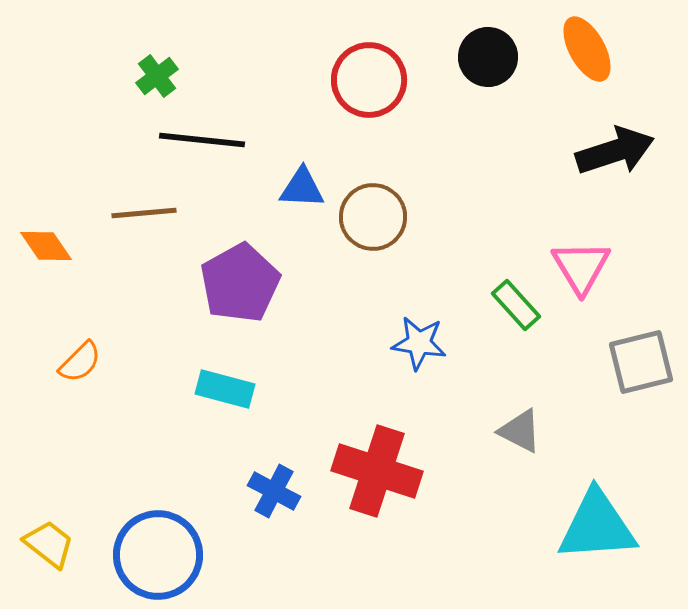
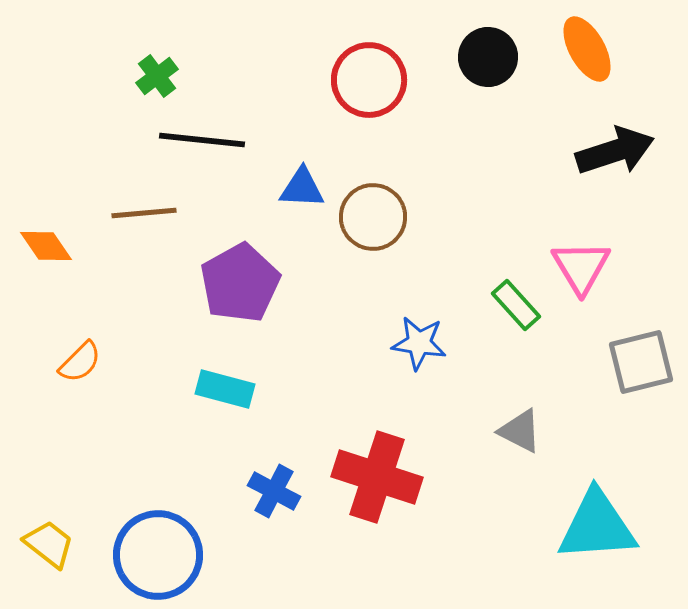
red cross: moved 6 px down
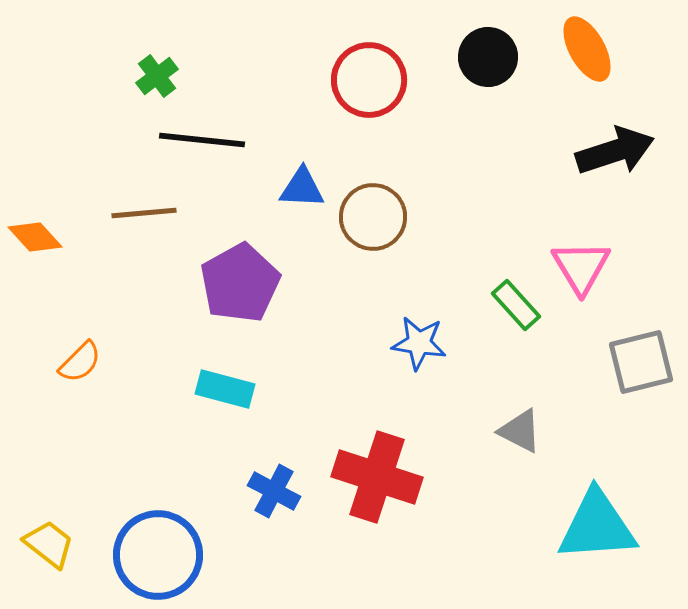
orange diamond: moved 11 px left, 9 px up; rotated 8 degrees counterclockwise
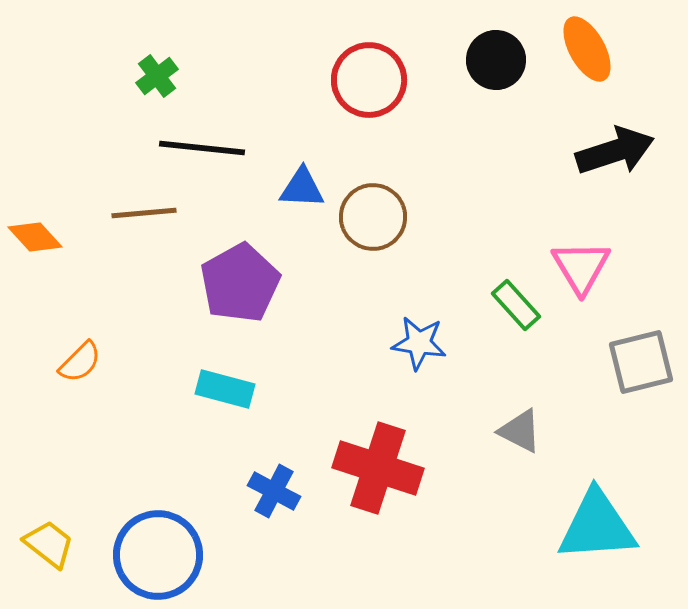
black circle: moved 8 px right, 3 px down
black line: moved 8 px down
red cross: moved 1 px right, 9 px up
